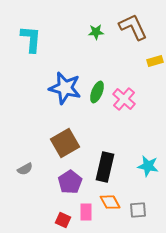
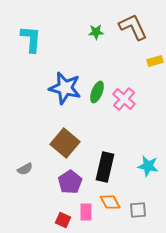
brown square: rotated 20 degrees counterclockwise
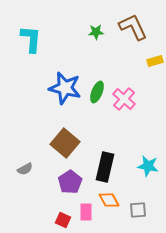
orange diamond: moved 1 px left, 2 px up
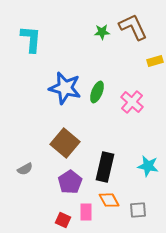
green star: moved 6 px right
pink cross: moved 8 px right, 3 px down
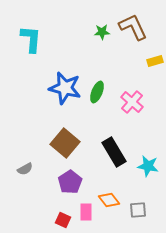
black rectangle: moved 9 px right, 15 px up; rotated 44 degrees counterclockwise
orange diamond: rotated 10 degrees counterclockwise
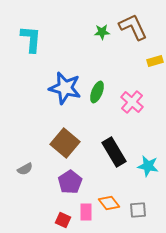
orange diamond: moved 3 px down
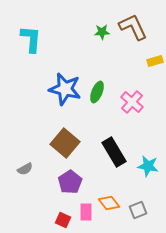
blue star: moved 1 px down
gray square: rotated 18 degrees counterclockwise
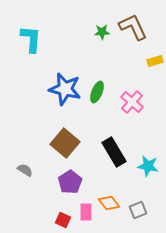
gray semicircle: moved 1 px down; rotated 119 degrees counterclockwise
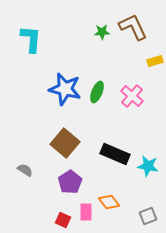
pink cross: moved 6 px up
black rectangle: moved 1 px right, 2 px down; rotated 36 degrees counterclockwise
orange diamond: moved 1 px up
gray square: moved 10 px right, 6 px down
